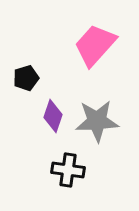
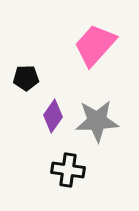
black pentagon: rotated 15 degrees clockwise
purple diamond: rotated 16 degrees clockwise
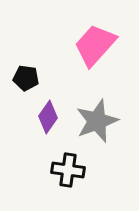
black pentagon: rotated 10 degrees clockwise
purple diamond: moved 5 px left, 1 px down
gray star: rotated 18 degrees counterclockwise
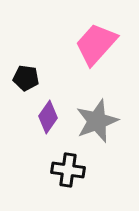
pink trapezoid: moved 1 px right, 1 px up
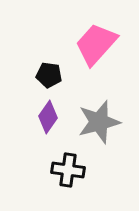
black pentagon: moved 23 px right, 3 px up
gray star: moved 2 px right, 1 px down; rotated 6 degrees clockwise
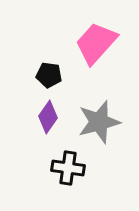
pink trapezoid: moved 1 px up
black cross: moved 2 px up
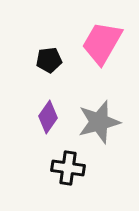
pink trapezoid: moved 6 px right; rotated 12 degrees counterclockwise
black pentagon: moved 15 px up; rotated 15 degrees counterclockwise
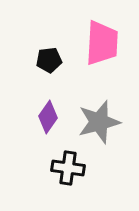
pink trapezoid: rotated 153 degrees clockwise
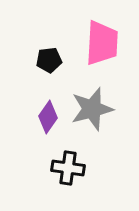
gray star: moved 7 px left, 13 px up
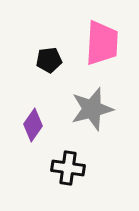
purple diamond: moved 15 px left, 8 px down
